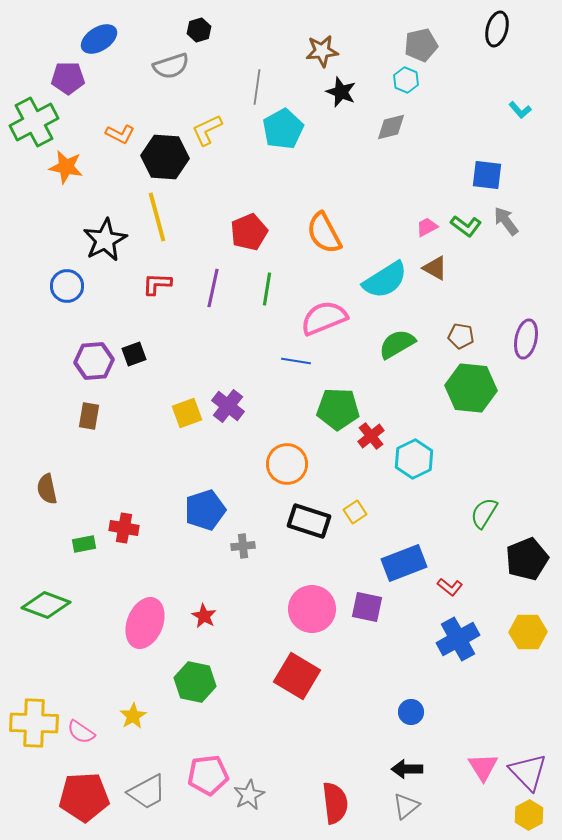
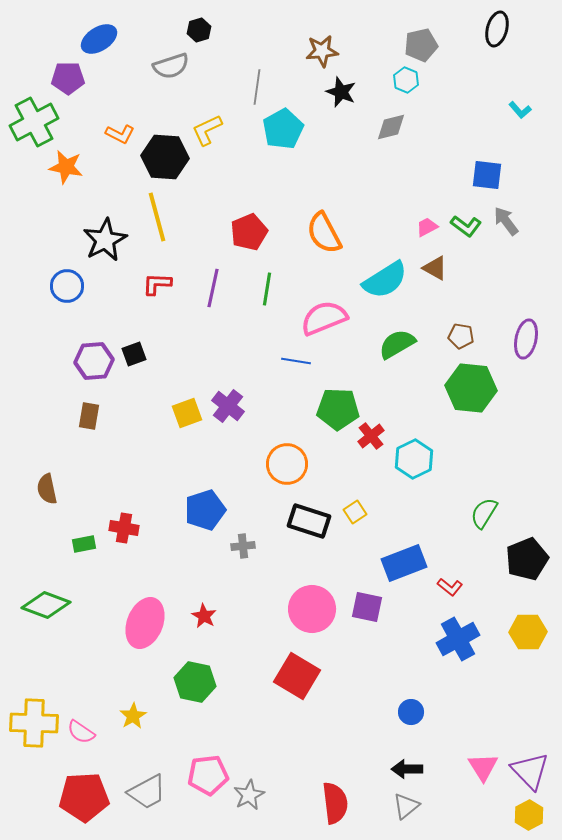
purple triangle at (528, 772): moved 2 px right, 1 px up
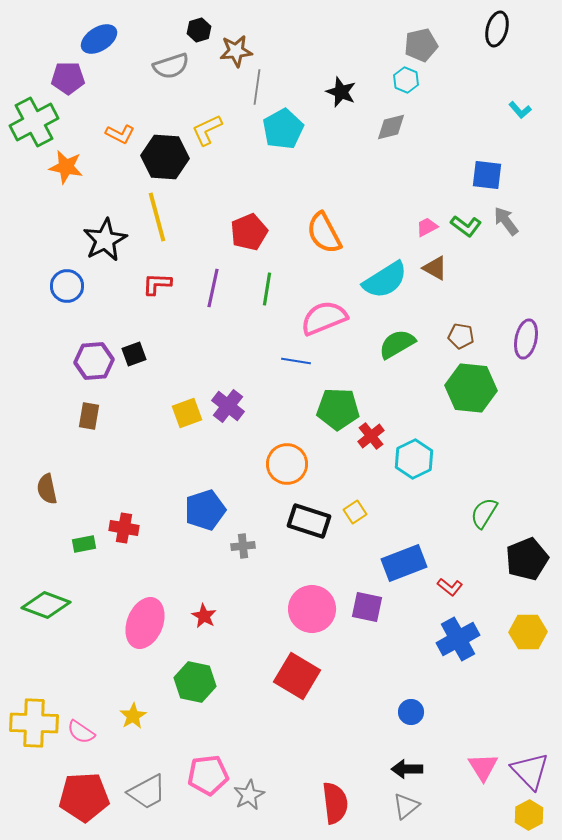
brown star at (322, 51): moved 86 px left
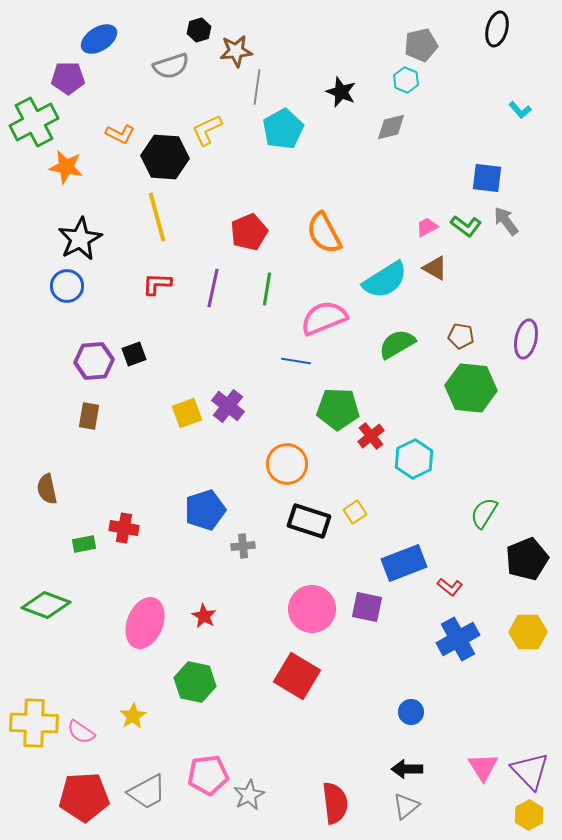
blue square at (487, 175): moved 3 px down
black star at (105, 240): moved 25 px left, 1 px up
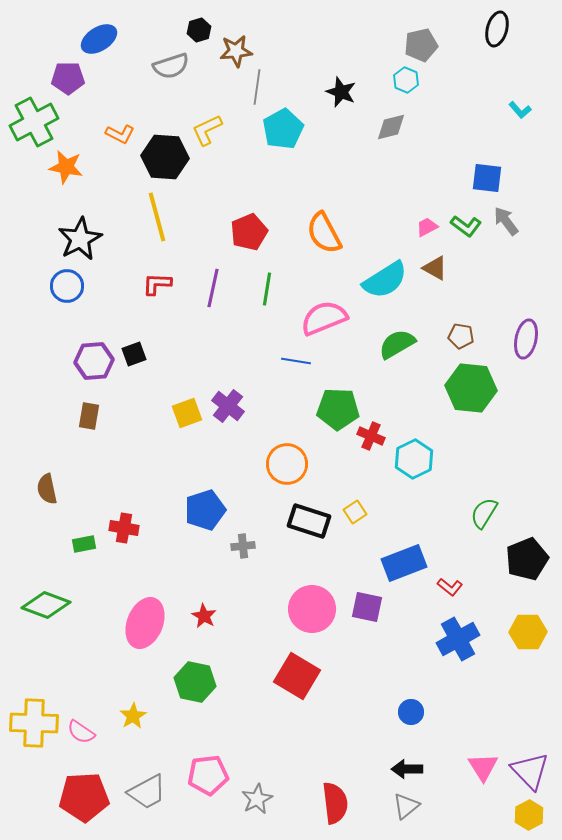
red cross at (371, 436): rotated 28 degrees counterclockwise
gray star at (249, 795): moved 8 px right, 4 px down
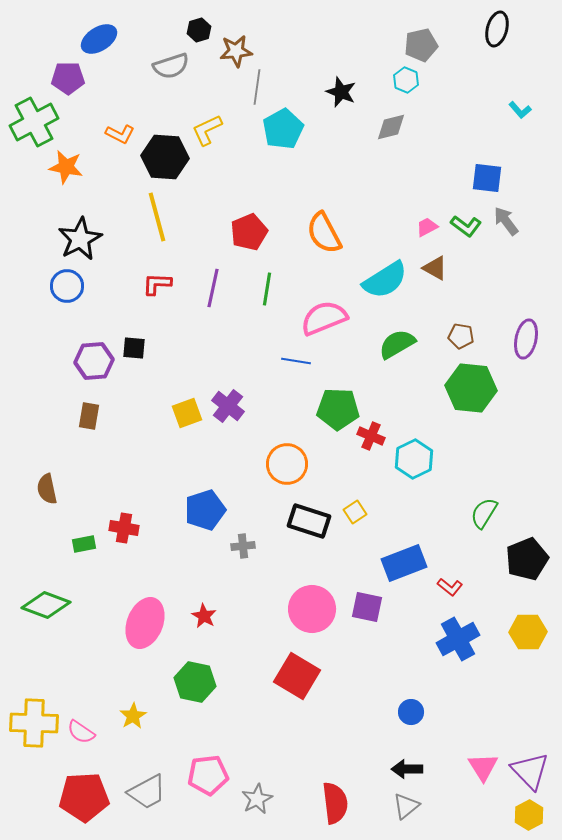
black square at (134, 354): moved 6 px up; rotated 25 degrees clockwise
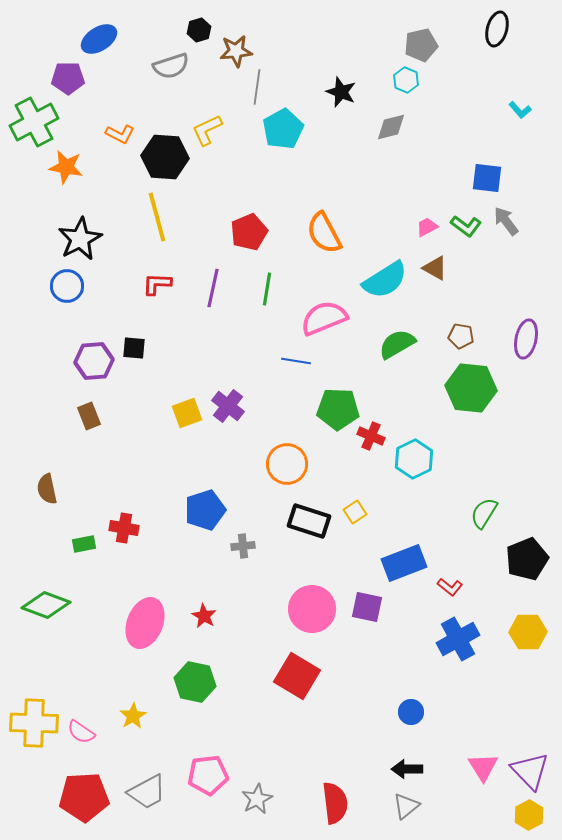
brown rectangle at (89, 416): rotated 32 degrees counterclockwise
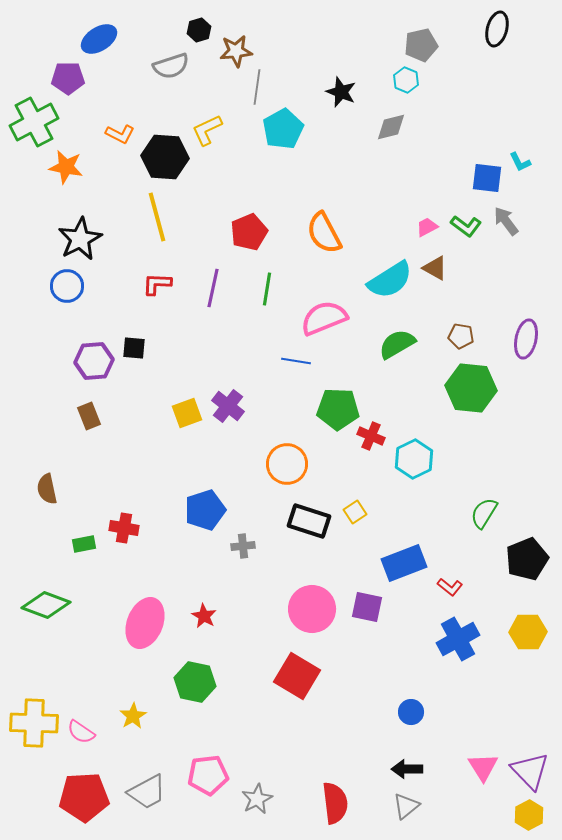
cyan L-shape at (520, 110): moved 52 px down; rotated 15 degrees clockwise
cyan semicircle at (385, 280): moved 5 px right
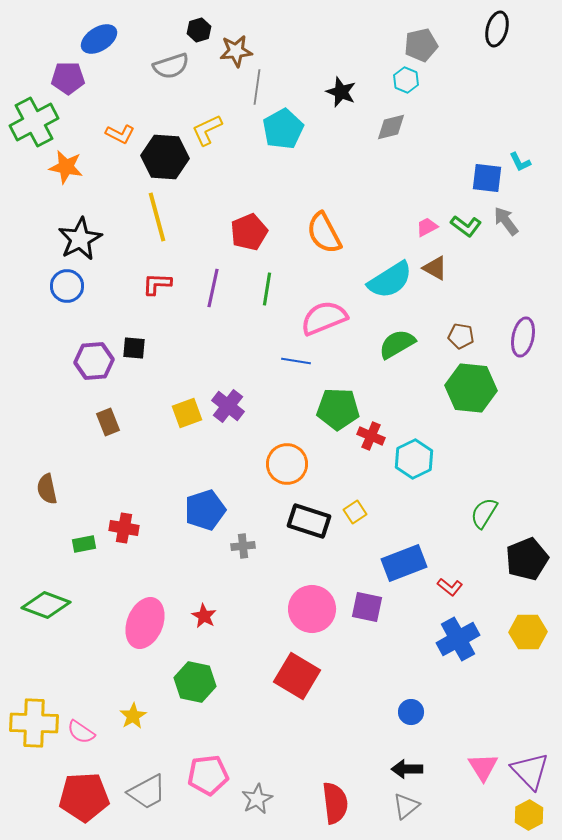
purple ellipse at (526, 339): moved 3 px left, 2 px up
brown rectangle at (89, 416): moved 19 px right, 6 px down
